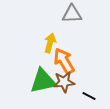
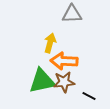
orange arrow: rotated 56 degrees counterclockwise
green triangle: moved 1 px left
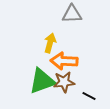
green triangle: rotated 8 degrees counterclockwise
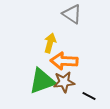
gray triangle: rotated 35 degrees clockwise
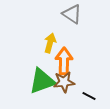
orange arrow: rotated 88 degrees clockwise
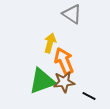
orange arrow: rotated 24 degrees counterclockwise
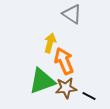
brown star: moved 2 px right, 6 px down
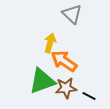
gray triangle: rotated 10 degrees clockwise
orange arrow: rotated 32 degrees counterclockwise
